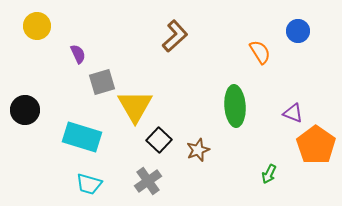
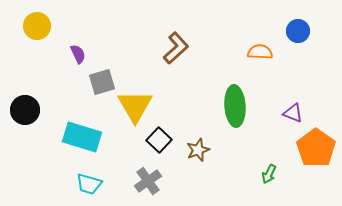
brown L-shape: moved 1 px right, 12 px down
orange semicircle: rotated 55 degrees counterclockwise
orange pentagon: moved 3 px down
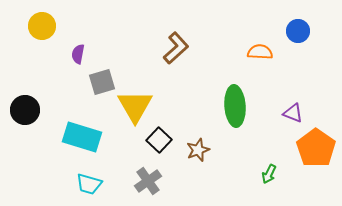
yellow circle: moved 5 px right
purple semicircle: rotated 144 degrees counterclockwise
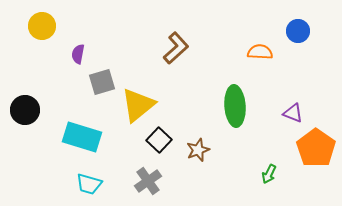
yellow triangle: moved 3 px right, 1 px up; rotated 21 degrees clockwise
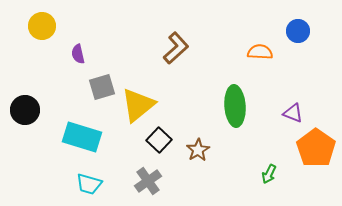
purple semicircle: rotated 24 degrees counterclockwise
gray square: moved 5 px down
brown star: rotated 10 degrees counterclockwise
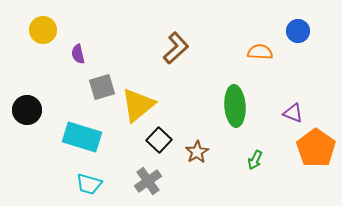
yellow circle: moved 1 px right, 4 px down
black circle: moved 2 px right
brown star: moved 1 px left, 2 px down
green arrow: moved 14 px left, 14 px up
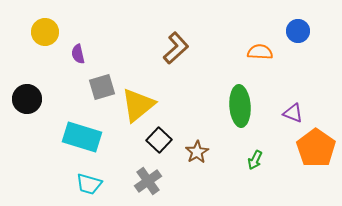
yellow circle: moved 2 px right, 2 px down
green ellipse: moved 5 px right
black circle: moved 11 px up
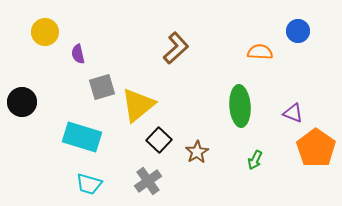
black circle: moved 5 px left, 3 px down
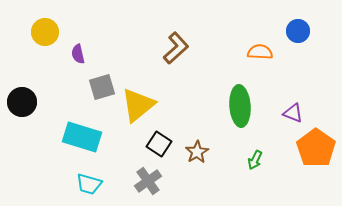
black square: moved 4 px down; rotated 10 degrees counterclockwise
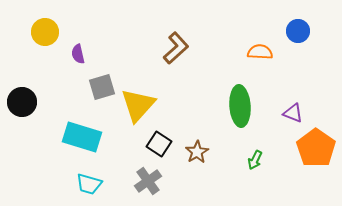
yellow triangle: rotated 9 degrees counterclockwise
